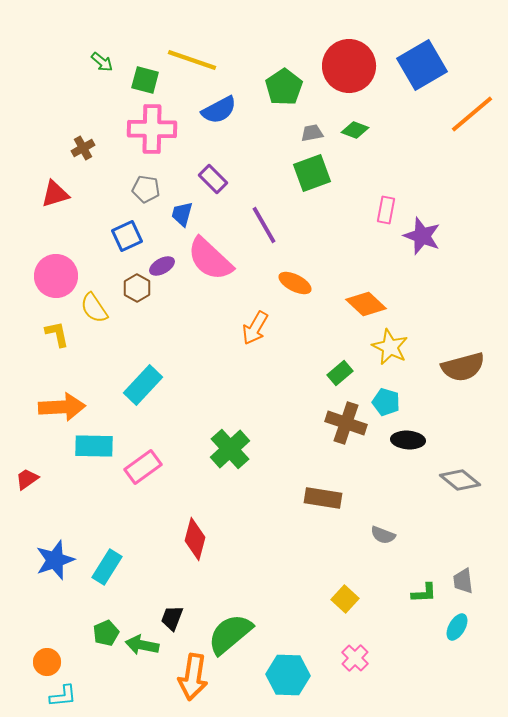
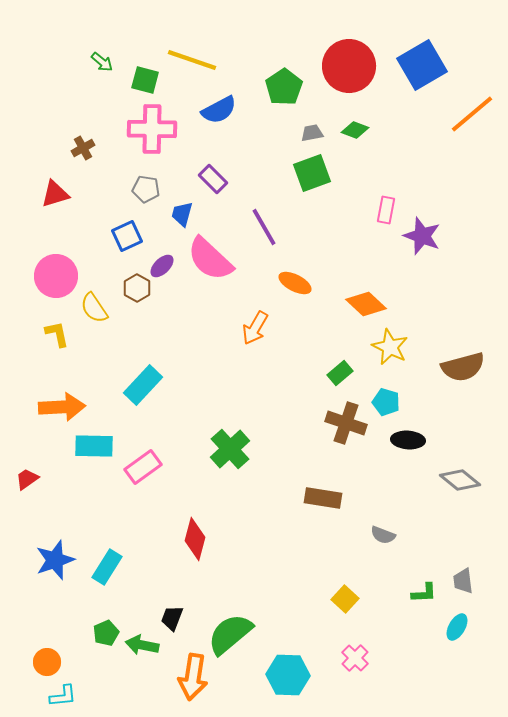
purple line at (264, 225): moved 2 px down
purple ellipse at (162, 266): rotated 15 degrees counterclockwise
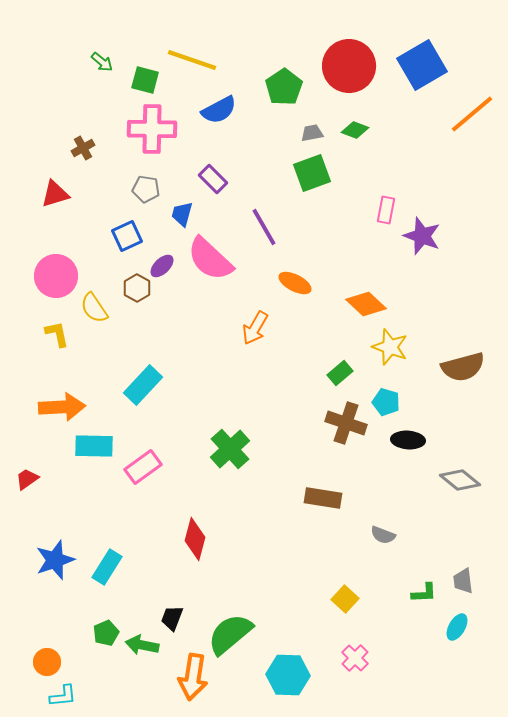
yellow star at (390, 347): rotated 6 degrees counterclockwise
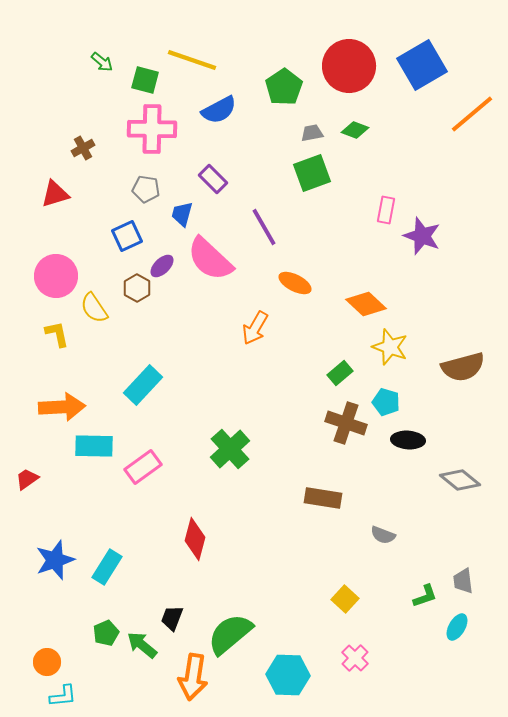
green L-shape at (424, 593): moved 1 px right, 3 px down; rotated 16 degrees counterclockwise
green arrow at (142, 645): rotated 28 degrees clockwise
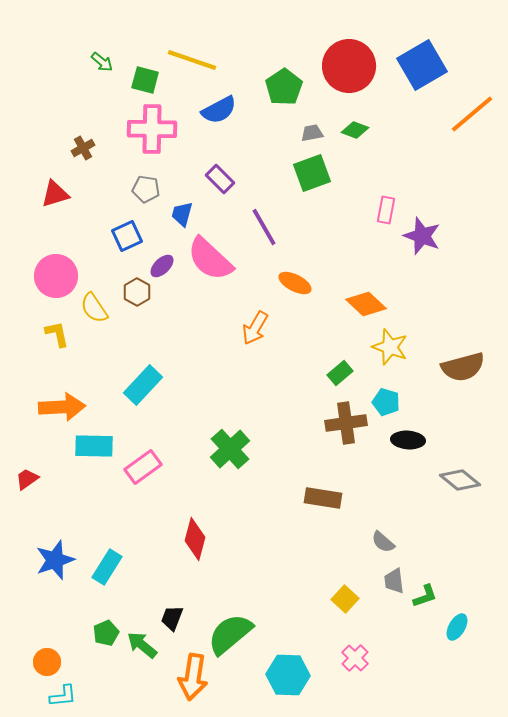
purple rectangle at (213, 179): moved 7 px right
brown hexagon at (137, 288): moved 4 px down
brown cross at (346, 423): rotated 27 degrees counterclockwise
gray semicircle at (383, 535): moved 7 px down; rotated 20 degrees clockwise
gray trapezoid at (463, 581): moved 69 px left
